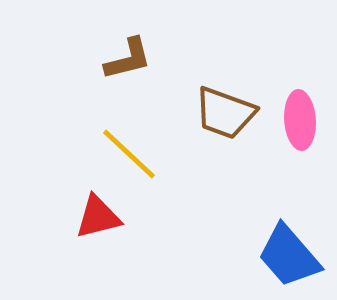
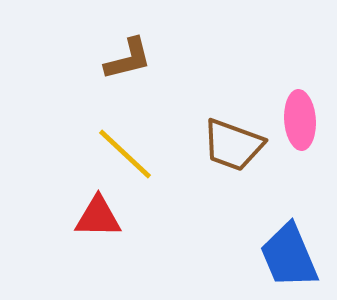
brown trapezoid: moved 8 px right, 32 px down
yellow line: moved 4 px left
red triangle: rotated 15 degrees clockwise
blue trapezoid: rotated 18 degrees clockwise
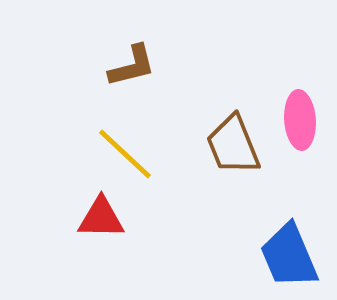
brown L-shape: moved 4 px right, 7 px down
brown trapezoid: rotated 48 degrees clockwise
red triangle: moved 3 px right, 1 px down
